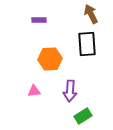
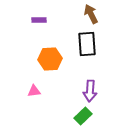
purple arrow: moved 20 px right
green rectangle: rotated 12 degrees counterclockwise
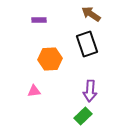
brown arrow: rotated 30 degrees counterclockwise
black rectangle: rotated 15 degrees counterclockwise
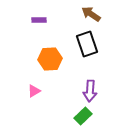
pink triangle: rotated 24 degrees counterclockwise
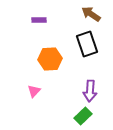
pink triangle: rotated 16 degrees counterclockwise
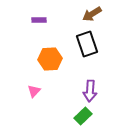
brown arrow: moved 1 px right; rotated 66 degrees counterclockwise
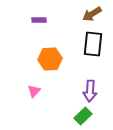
black rectangle: moved 6 px right; rotated 25 degrees clockwise
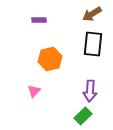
orange hexagon: rotated 10 degrees counterclockwise
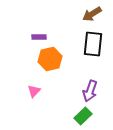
purple rectangle: moved 17 px down
purple arrow: rotated 15 degrees clockwise
